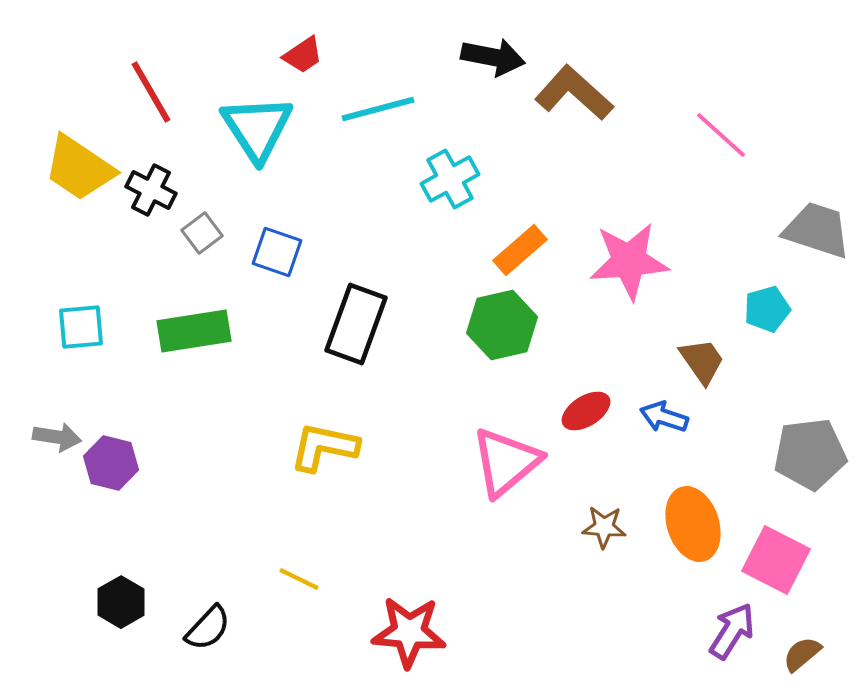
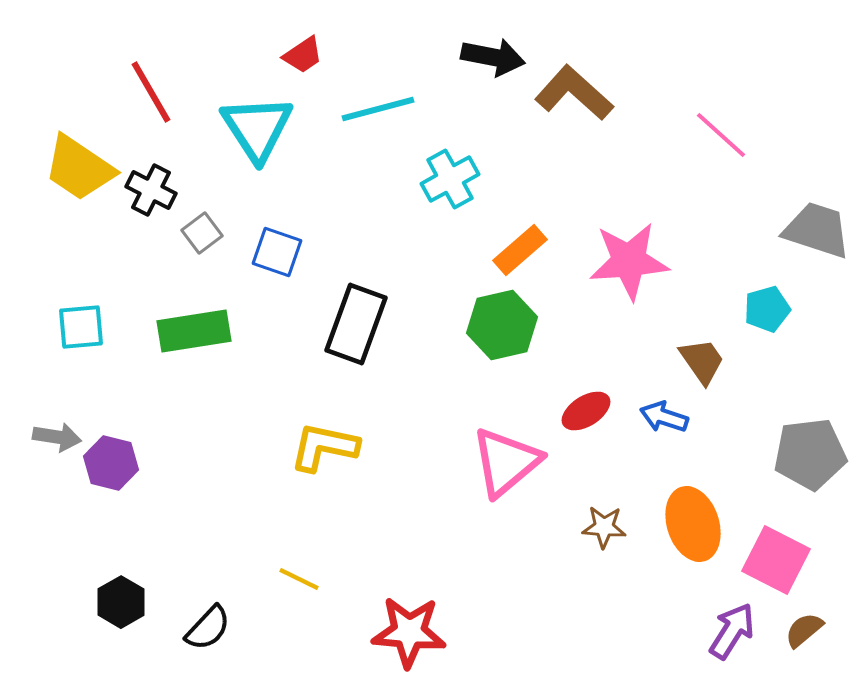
brown semicircle: moved 2 px right, 24 px up
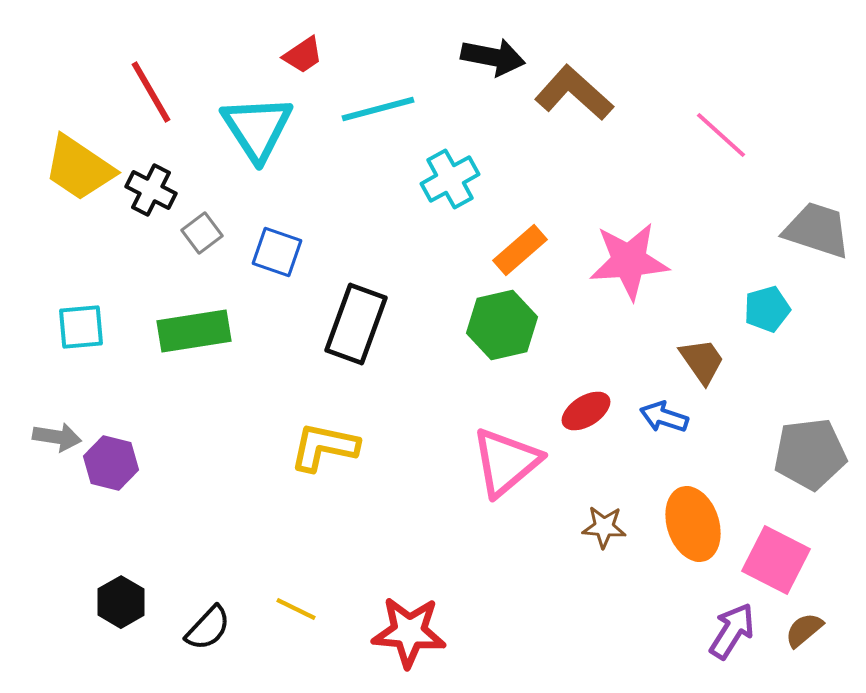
yellow line: moved 3 px left, 30 px down
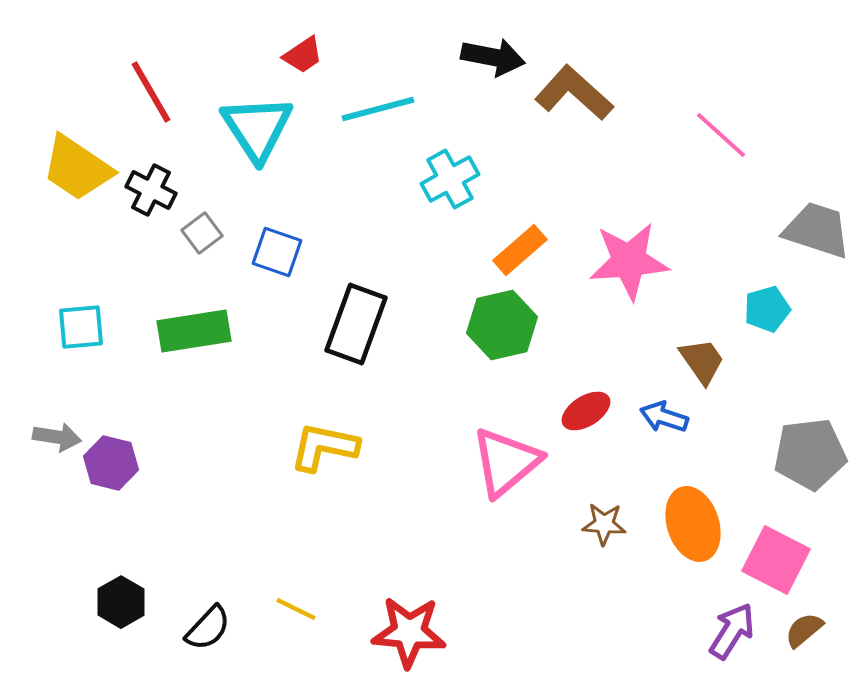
yellow trapezoid: moved 2 px left
brown star: moved 3 px up
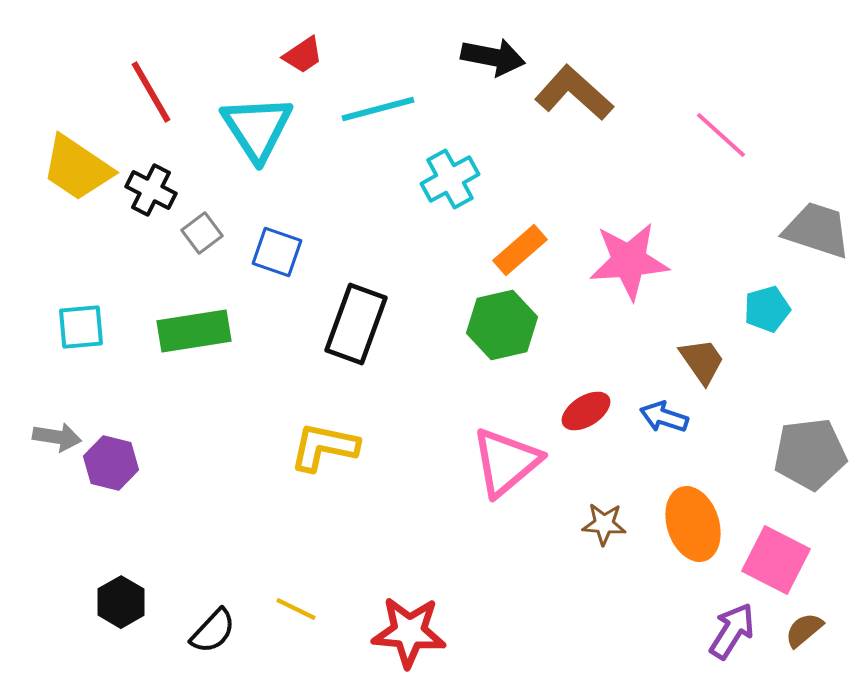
black semicircle: moved 5 px right, 3 px down
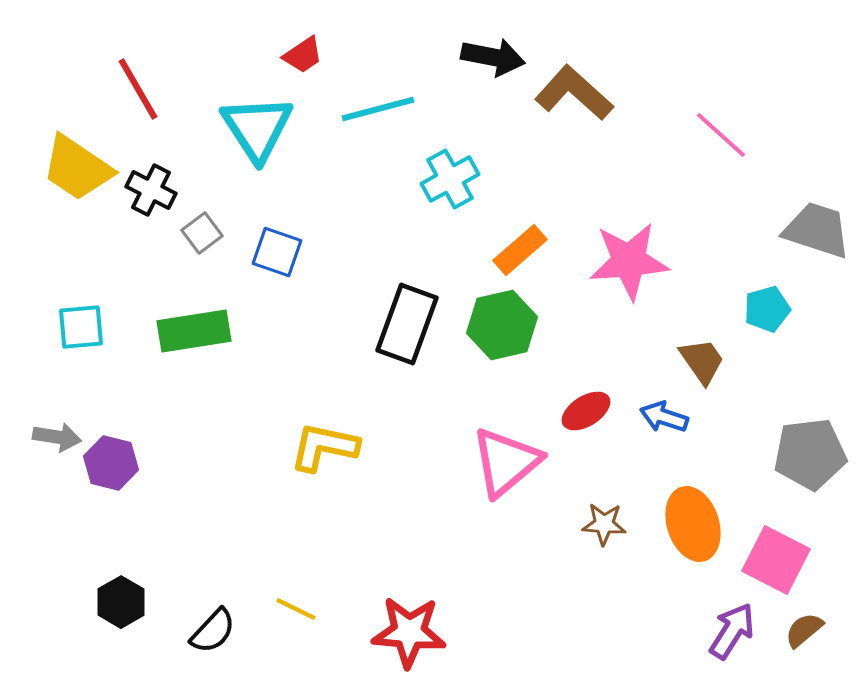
red line: moved 13 px left, 3 px up
black rectangle: moved 51 px right
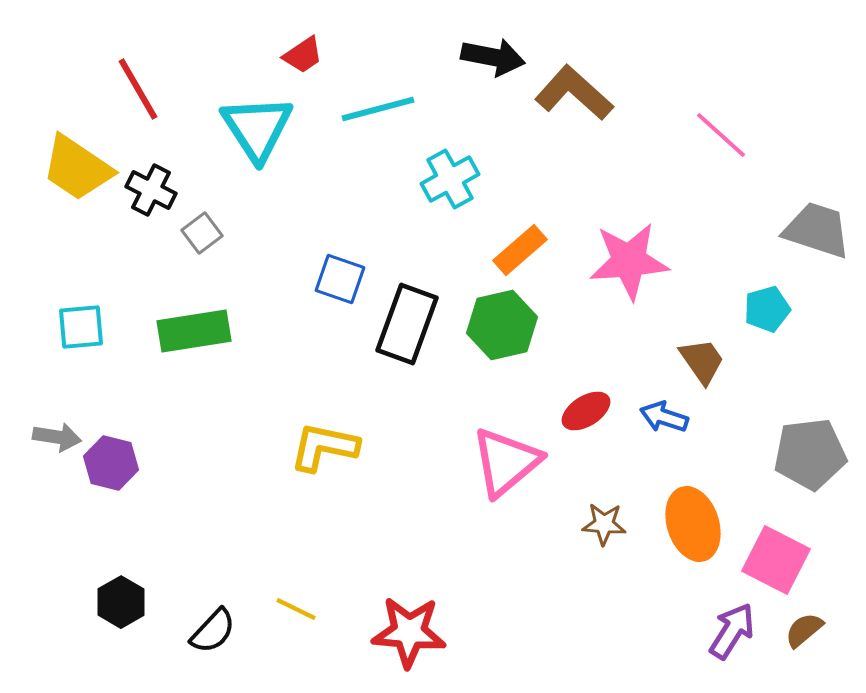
blue square: moved 63 px right, 27 px down
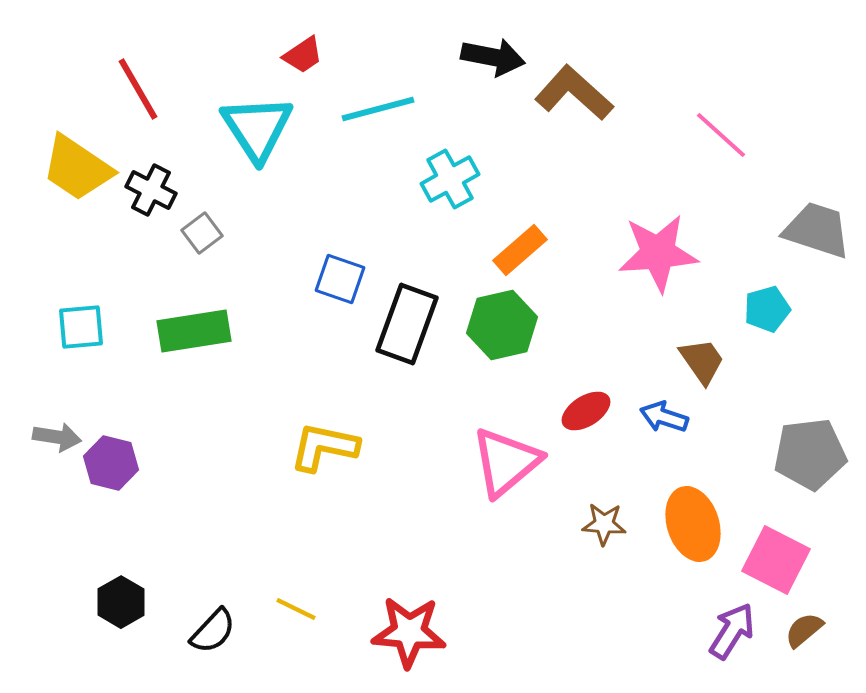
pink star: moved 29 px right, 8 px up
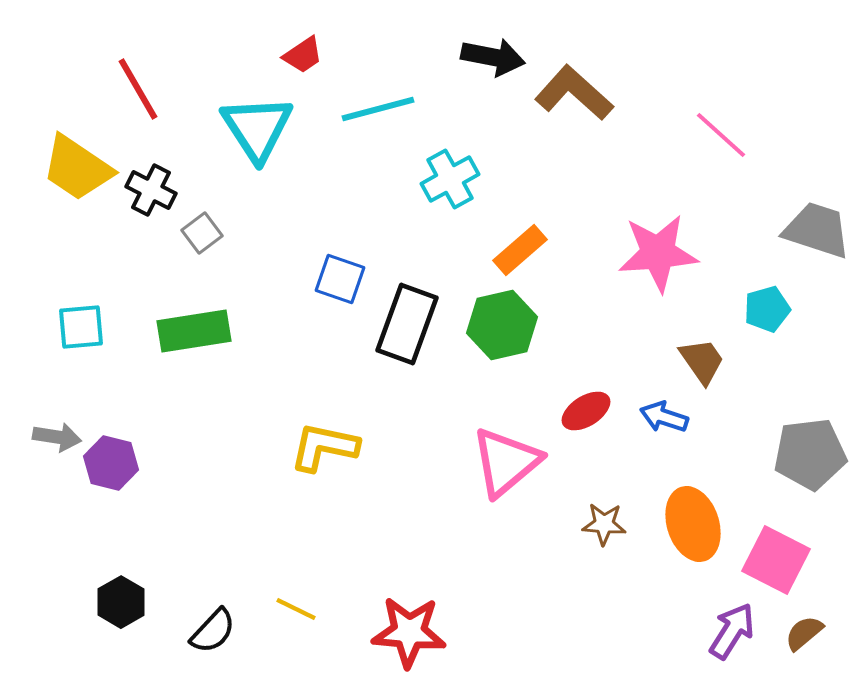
brown semicircle: moved 3 px down
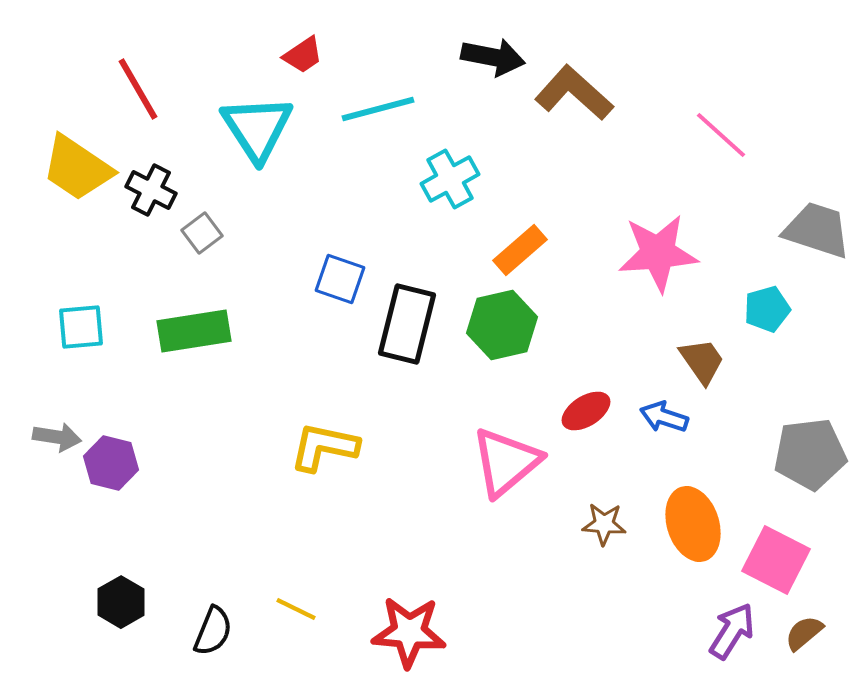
black rectangle: rotated 6 degrees counterclockwise
black semicircle: rotated 21 degrees counterclockwise
